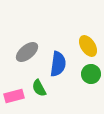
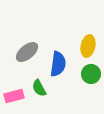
yellow ellipse: rotated 45 degrees clockwise
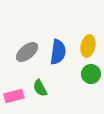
blue semicircle: moved 12 px up
green semicircle: moved 1 px right
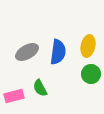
gray ellipse: rotated 10 degrees clockwise
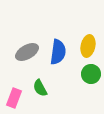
pink rectangle: moved 2 px down; rotated 54 degrees counterclockwise
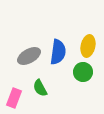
gray ellipse: moved 2 px right, 4 px down
green circle: moved 8 px left, 2 px up
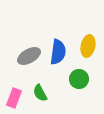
green circle: moved 4 px left, 7 px down
green semicircle: moved 5 px down
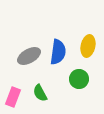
pink rectangle: moved 1 px left, 1 px up
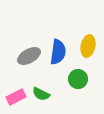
green circle: moved 1 px left
green semicircle: moved 1 px right, 1 px down; rotated 36 degrees counterclockwise
pink rectangle: moved 3 px right; rotated 42 degrees clockwise
